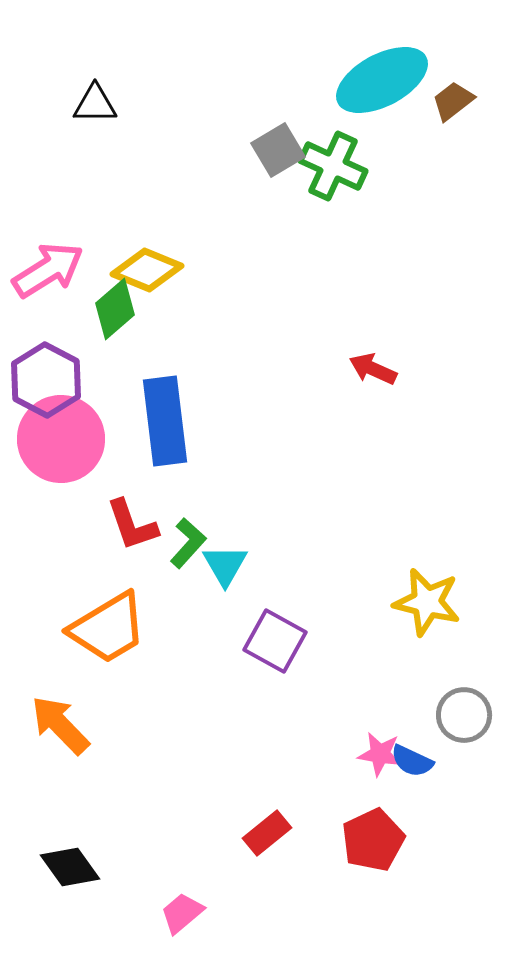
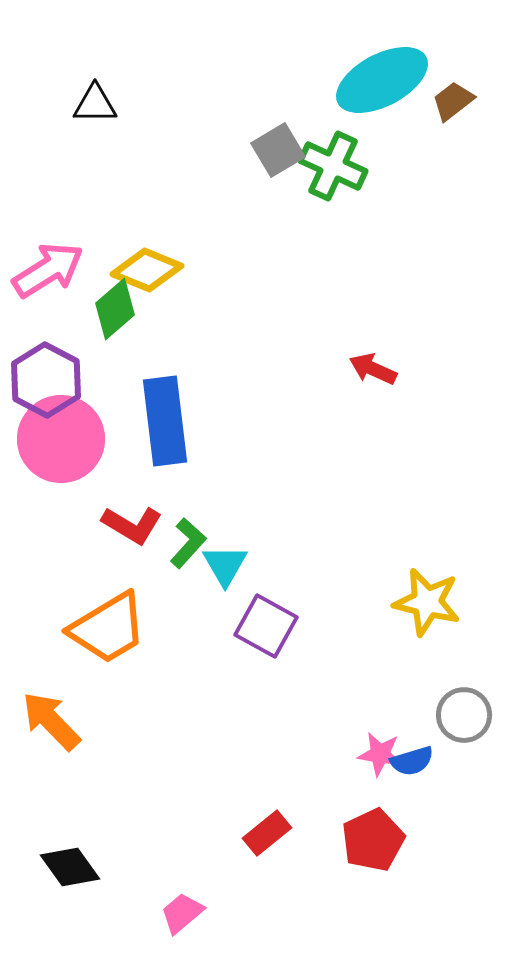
red L-shape: rotated 40 degrees counterclockwise
purple square: moved 9 px left, 15 px up
orange arrow: moved 9 px left, 4 px up
blue semicircle: rotated 42 degrees counterclockwise
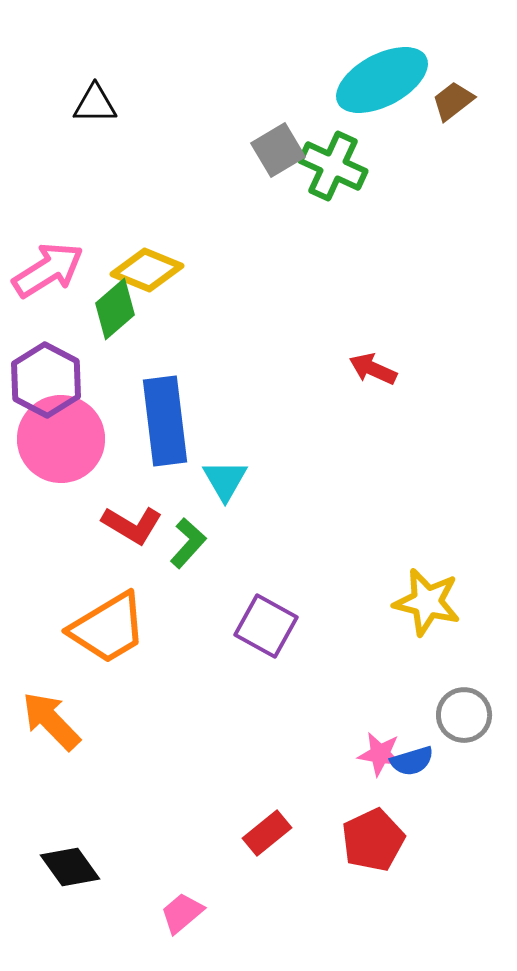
cyan triangle: moved 85 px up
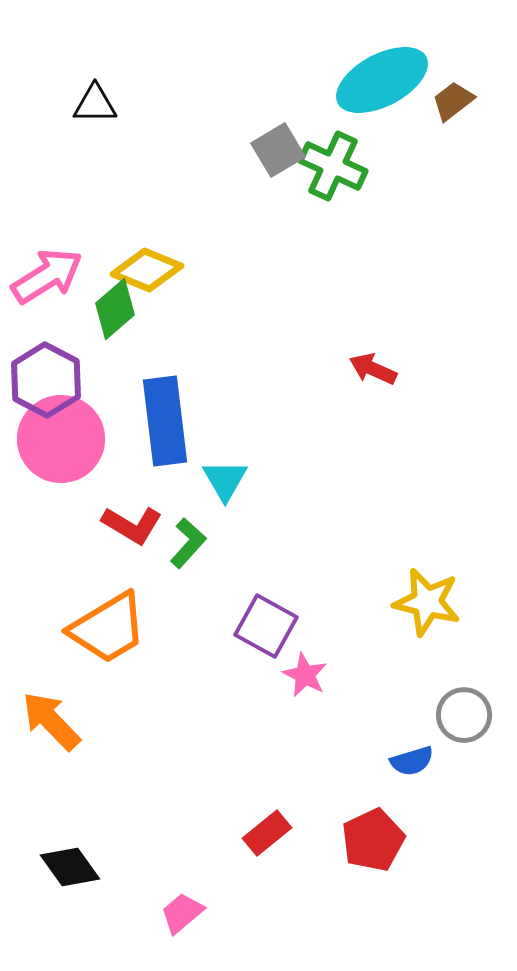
pink arrow: moved 1 px left, 6 px down
pink star: moved 75 px left, 79 px up; rotated 18 degrees clockwise
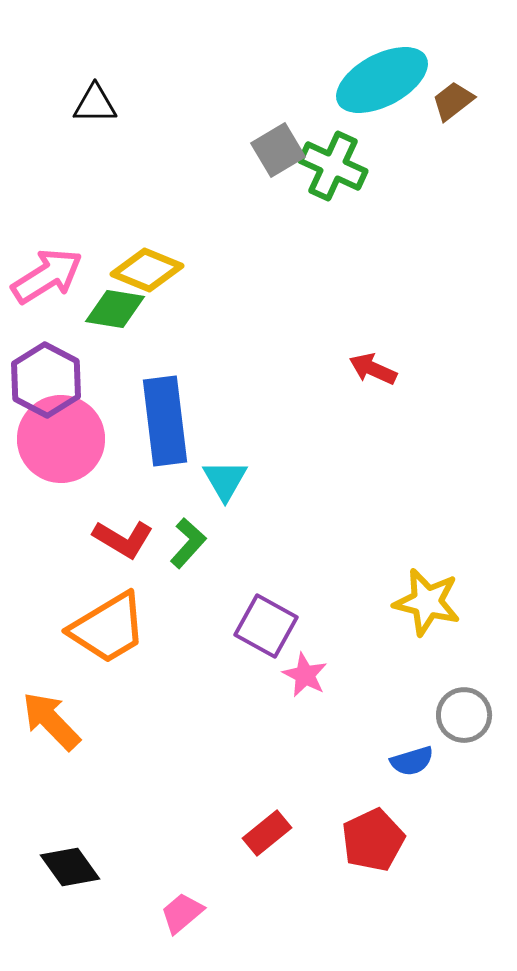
green diamond: rotated 50 degrees clockwise
red L-shape: moved 9 px left, 14 px down
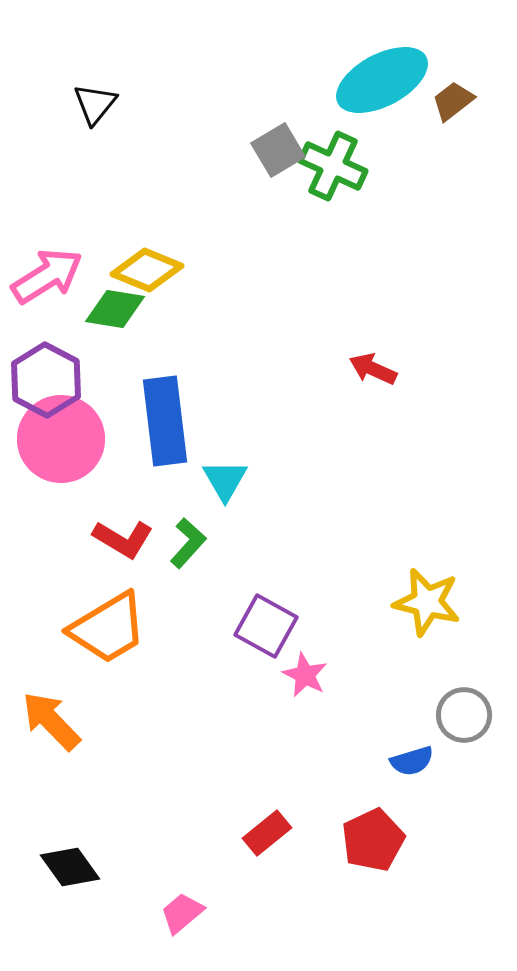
black triangle: rotated 51 degrees counterclockwise
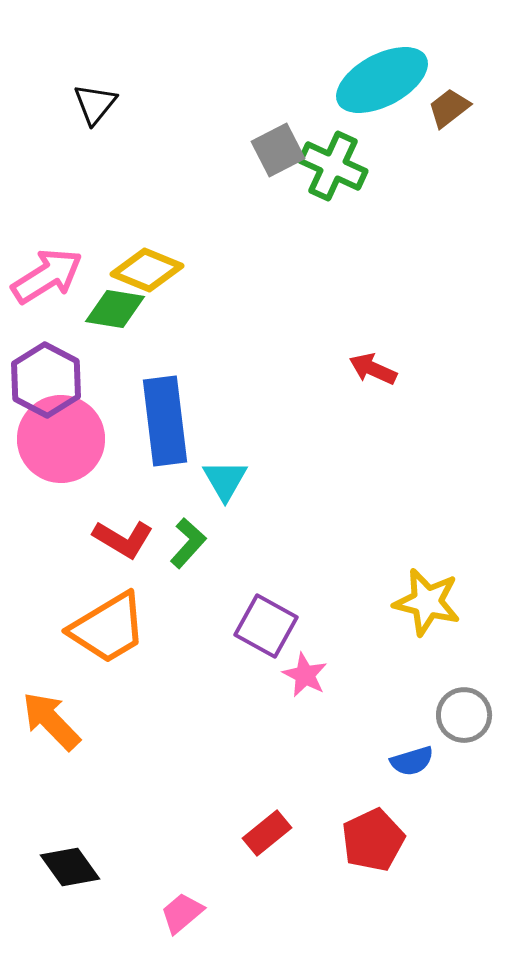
brown trapezoid: moved 4 px left, 7 px down
gray square: rotated 4 degrees clockwise
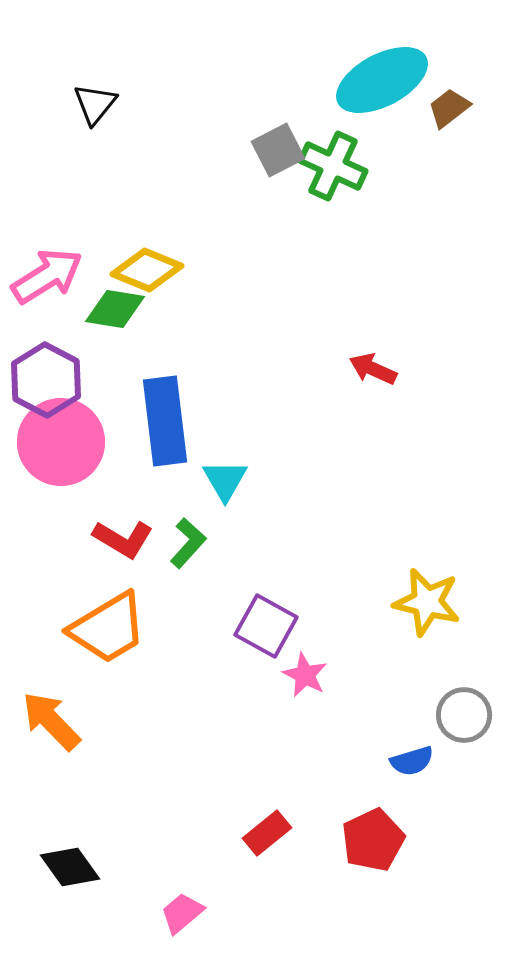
pink circle: moved 3 px down
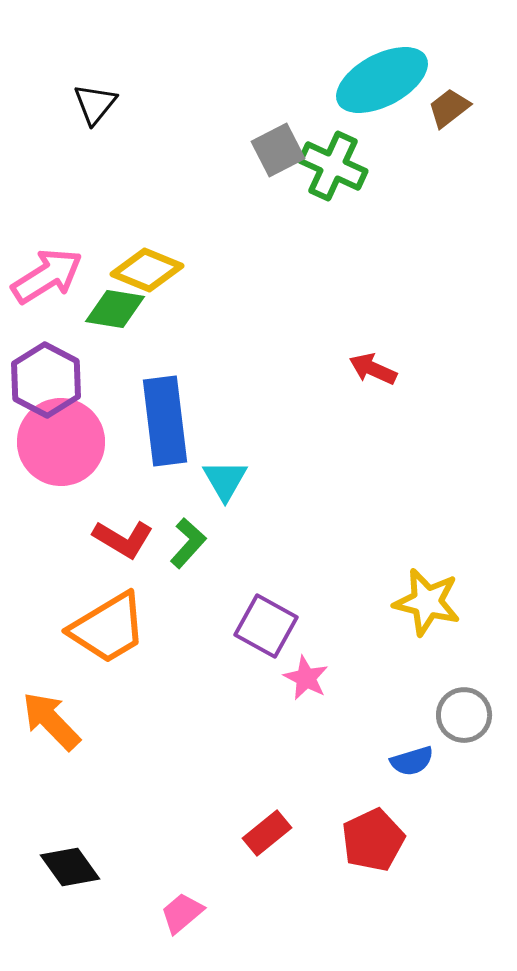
pink star: moved 1 px right, 3 px down
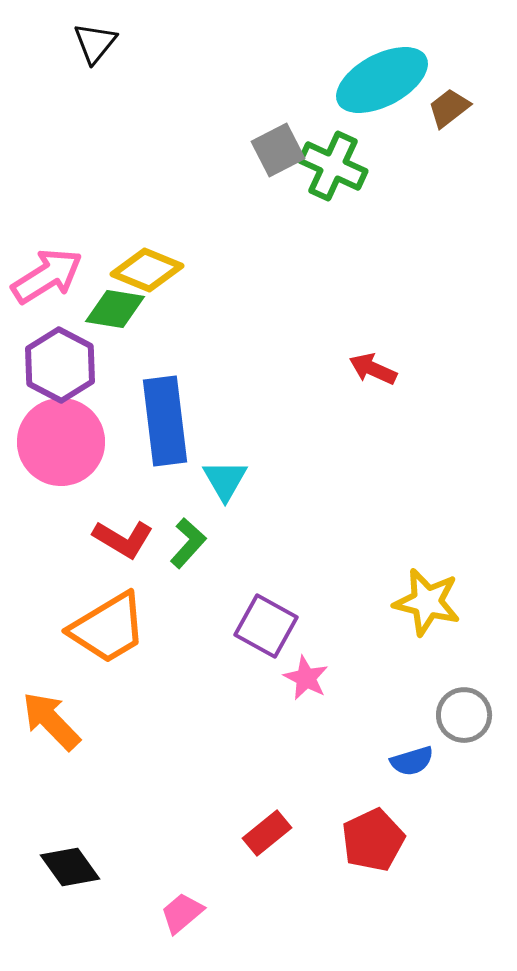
black triangle: moved 61 px up
purple hexagon: moved 14 px right, 15 px up
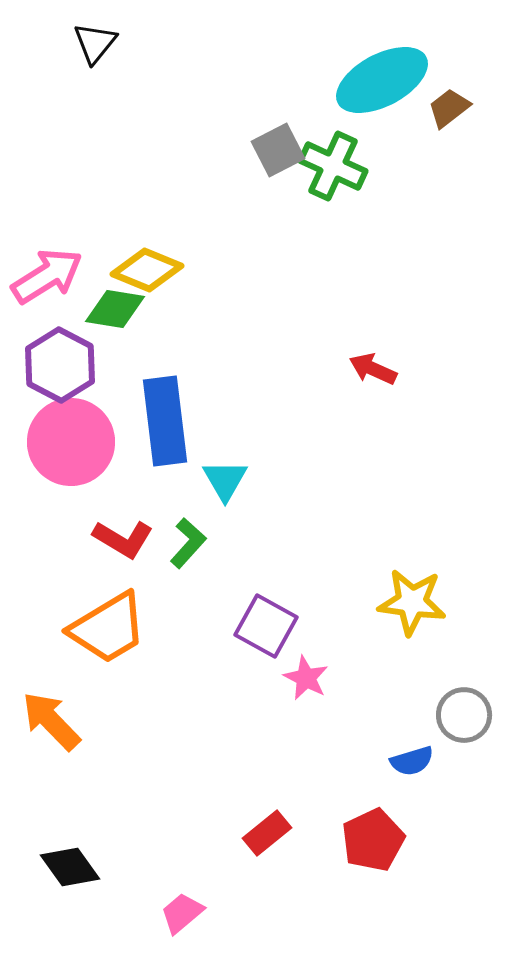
pink circle: moved 10 px right
yellow star: moved 15 px left; rotated 6 degrees counterclockwise
